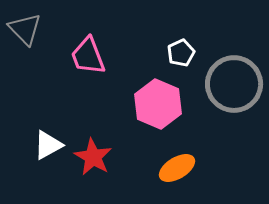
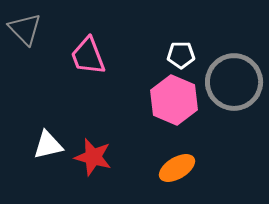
white pentagon: moved 2 px down; rotated 24 degrees clockwise
gray circle: moved 2 px up
pink hexagon: moved 16 px right, 4 px up
white triangle: rotated 16 degrees clockwise
red star: rotated 15 degrees counterclockwise
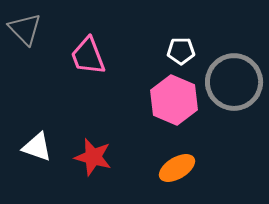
white pentagon: moved 4 px up
white triangle: moved 11 px left, 2 px down; rotated 32 degrees clockwise
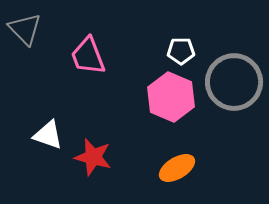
pink hexagon: moved 3 px left, 3 px up
white triangle: moved 11 px right, 12 px up
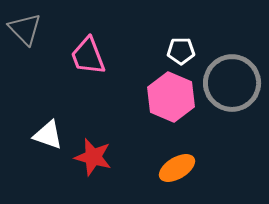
gray circle: moved 2 px left, 1 px down
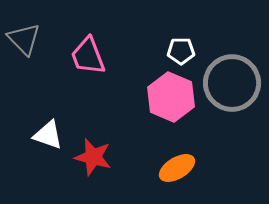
gray triangle: moved 1 px left, 10 px down
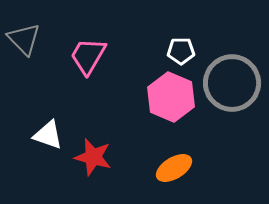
pink trapezoid: rotated 51 degrees clockwise
orange ellipse: moved 3 px left
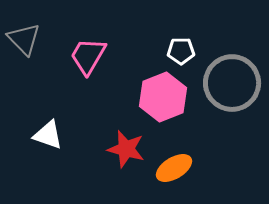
pink hexagon: moved 8 px left; rotated 15 degrees clockwise
red star: moved 33 px right, 8 px up
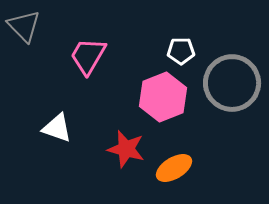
gray triangle: moved 13 px up
white triangle: moved 9 px right, 7 px up
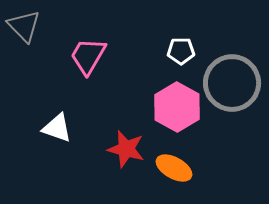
pink hexagon: moved 14 px right, 10 px down; rotated 9 degrees counterclockwise
orange ellipse: rotated 60 degrees clockwise
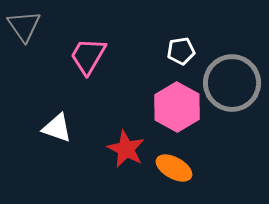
gray triangle: rotated 9 degrees clockwise
white pentagon: rotated 8 degrees counterclockwise
red star: rotated 12 degrees clockwise
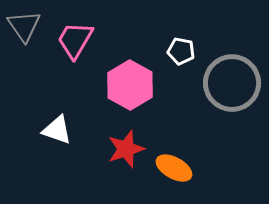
white pentagon: rotated 20 degrees clockwise
pink trapezoid: moved 13 px left, 16 px up
pink hexagon: moved 47 px left, 22 px up
white triangle: moved 2 px down
red star: rotated 27 degrees clockwise
